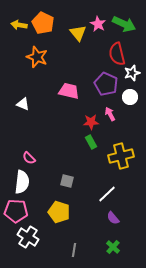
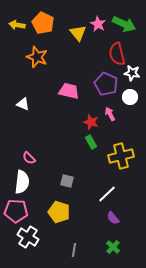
yellow arrow: moved 2 px left
white star: rotated 28 degrees clockwise
red star: rotated 21 degrees clockwise
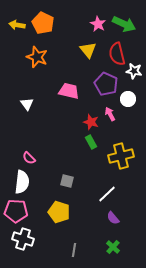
yellow triangle: moved 10 px right, 17 px down
white star: moved 2 px right, 2 px up
white circle: moved 2 px left, 2 px down
white triangle: moved 4 px right; rotated 32 degrees clockwise
white cross: moved 5 px left, 2 px down; rotated 15 degrees counterclockwise
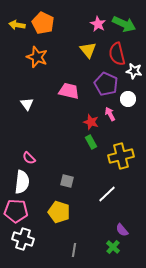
purple semicircle: moved 9 px right, 12 px down
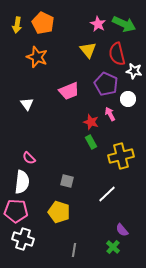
yellow arrow: rotated 91 degrees counterclockwise
pink trapezoid: rotated 145 degrees clockwise
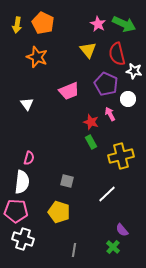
pink semicircle: rotated 120 degrees counterclockwise
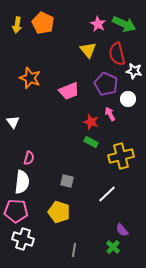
orange star: moved 7 px left, 21 px down
white triangle: moved 14 px left, 18 px down
green rectangle: rotated 32 degrees counterclockwise
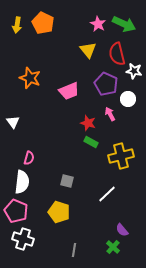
red star: moved 3 px left, 1 px down
pink pentagon: rotated 20 degrees clockwise
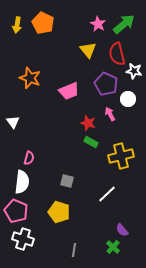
green arrow: rotated 65 degrees counterclockwise
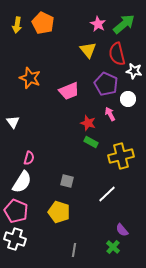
white semicircle: rotated 25 degrees clockwise
white cross: moved 8 px left
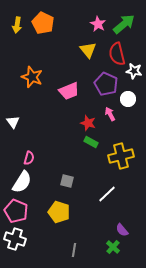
orange star: moved 2 px right, 1 px up
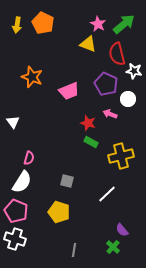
yellow triangle: moved 6 px up; rotated 30 degrees counterclockwise
pink arrow: rotated 40 degrees counterclockwise
